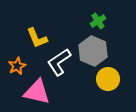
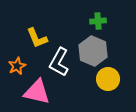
green cross: rotated 28 degrees clockwise
white L-shape: rotated 28 degrees counterclockwise
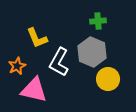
gray hexagon: moved 1 px left, 1 px down
pink triangle: moved 3 px left, 2 px up
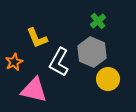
green cross: rotated 35 degrees counterclockwise
orange star: moved 3 px left, 4 px up
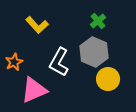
yellow L-shape: moved 13 px up; rotated 20 degrees counterclockwise
gray hexagon: moved 2 px right
pink triangle: rotated 36 degrees counterclockwise
